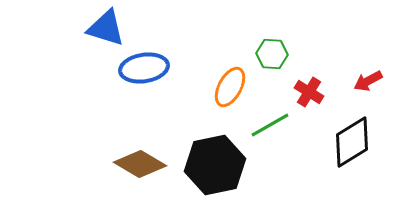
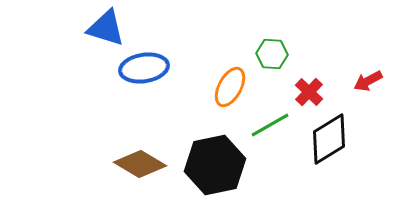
red cross: rotated 12 degrees clockwise
black diamond: moved 23 px left, 3 px up
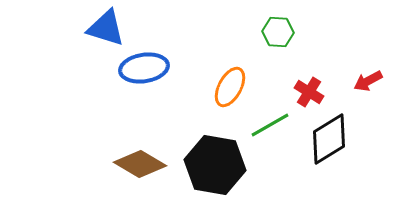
green hexagon: moved 6 px right, 22 px up
red cross: rotated 12 degrees counterclockwise
black hexagon: rotated 22 degrees clockwise
